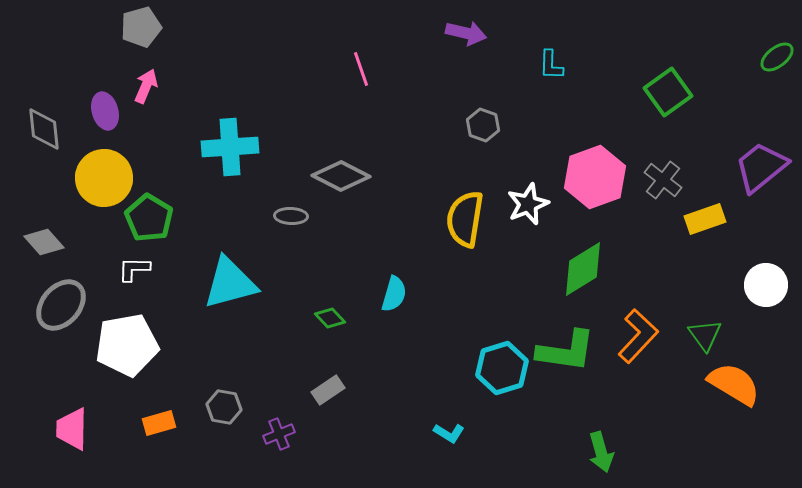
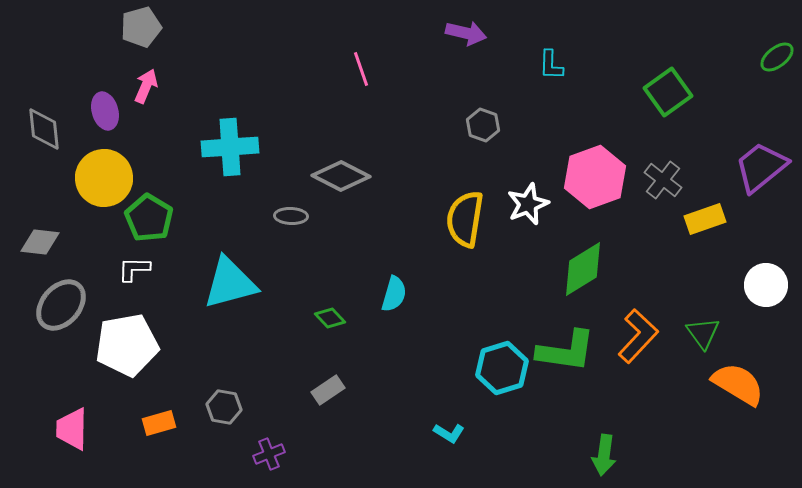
gray diamond at (44, 242): moved 4 px left; rotated 42 degrees counterclockwise
green triangle at (705, 335): moved 2 px left, 2 px up
orange semicircle at (734, 384): moved 4 px right
purple cross at (279, 434): moved 10 px left, 20 px down
green arrow at (601, 452): moved 3 px right, 3 px down; rotated 24 degrees clockwise
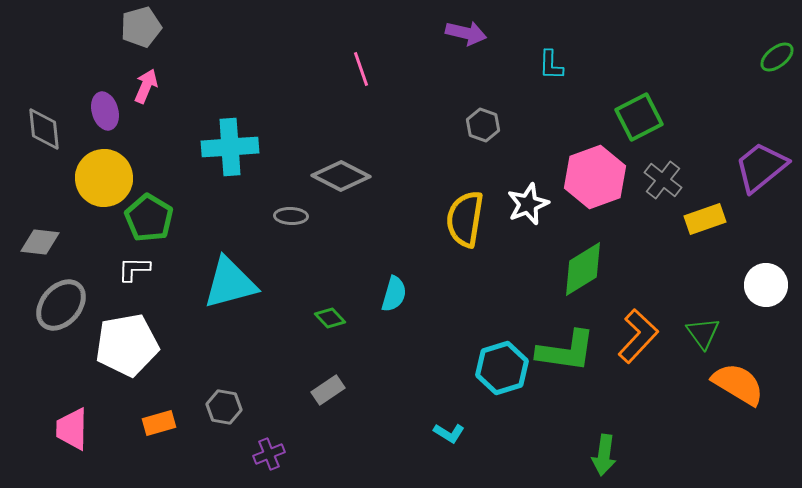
green square at (668, 92): moved 29 px left, 25 px down; rotated 9 degrees clockwise
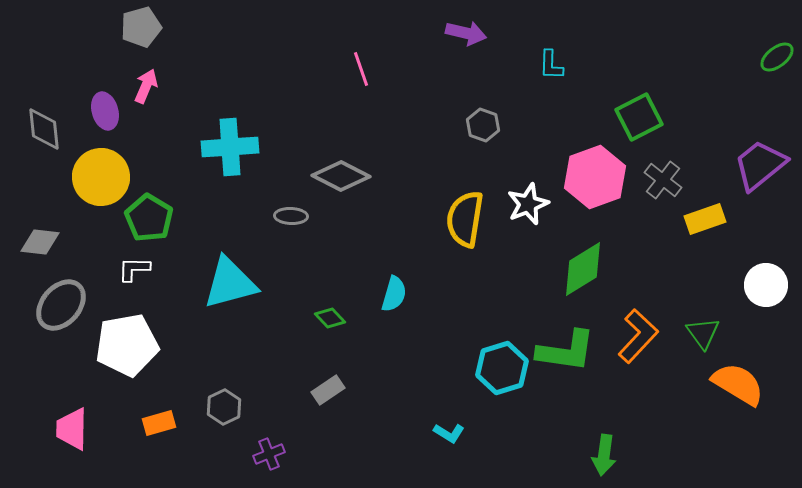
purple trapezoid at (761, 167): moved 1 px left, 2 px up
yellow circle at (104, 178): moved 3 px left, 1 px up
gray hexagon at (224, 407): rotated 24 degrees clockwise
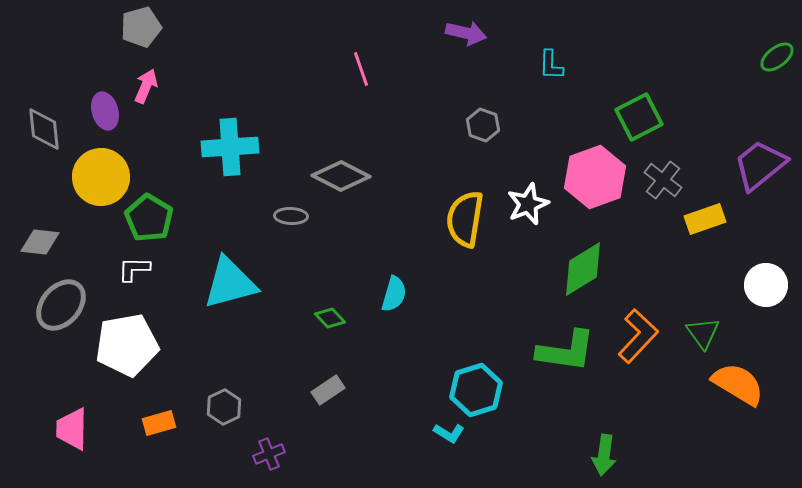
cyan hexagon at (502, 368): moved 26 px left, 22 px down
